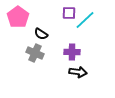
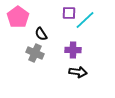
black semicircle: rotated 24 degrees clockwise
purple cross: moved 1 px right, 2 px up
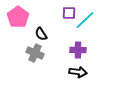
purple cross: moved 5 px right
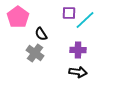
gray cross: rotated 12 degrees clockwise
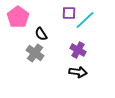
purple cross: rotated 28 degrees clockwise
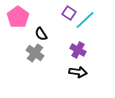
purple square: rotated 32 degrees clockwise
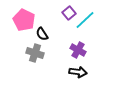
purple square: rotated 16 degrees clockwise
pink pentagon: moved 6 px right, 3 px down; rotated 10 degrees counterclockwise
black semicircle: moved 1 px right
gray cross: rotated 18 degrees counterclockwise
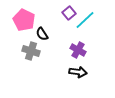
gray cross: moved 4 px left, 2 px up
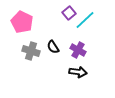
pink pentagon: moved 2 px left, 2 px down
black semicircle: moved 11 px right, 13 px down
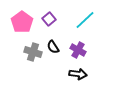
purple square: moved 20 px left, 6 px down
pink pentagon: rotated 10 degrees clockwise
gray cross: moved 2 px right, 1 px down
black arrow: moved 2 px down
